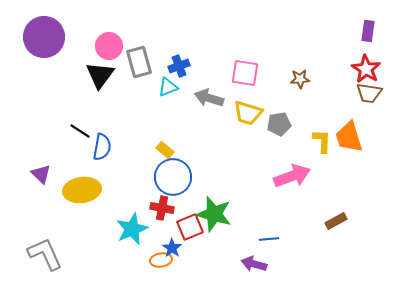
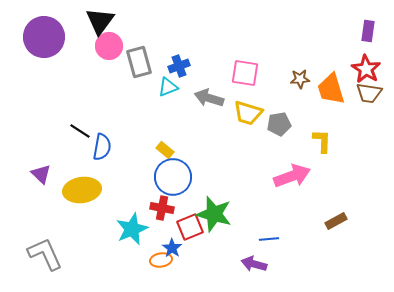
black triangle: moved 54 px up
orange trapezoid: moved 18 px left, 48 px up
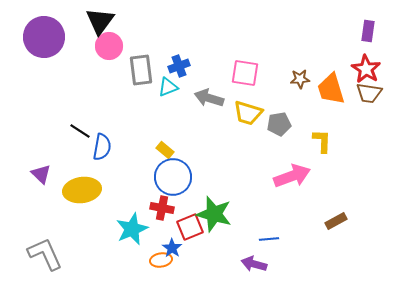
gray rectangle: moved 2 px right, 8 px down; rotated 8 degrees clockwise
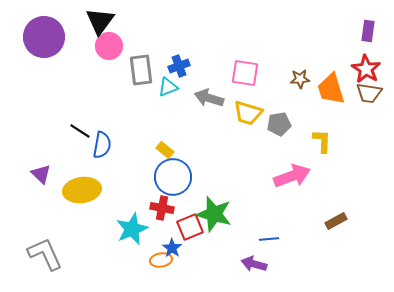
blue semicircle: moved 2 px up
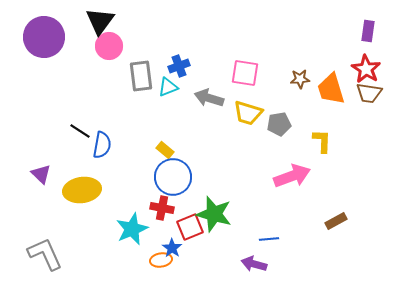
gray rectangle: moved 6 px down
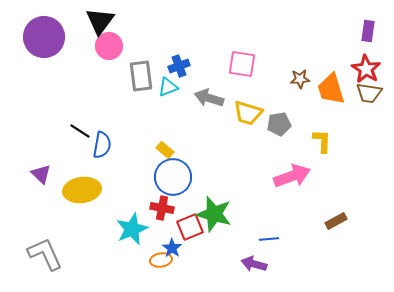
pink square: moved 3 px left, 9 px up
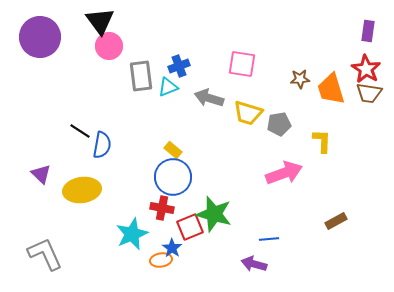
black triangle: rotated 12 degrees counterclockwise
purple circle: moved 4 px left
yellow rectangle: moved 8 px right
pink arrow: moved 8 px left, 3 px up
cyan star: moved 5 px down
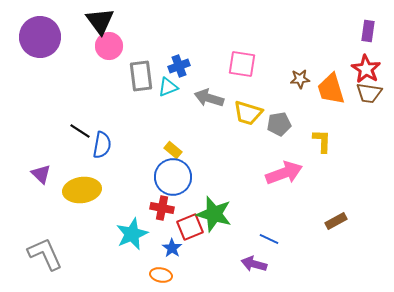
blue line: rotated 30 degrees clockwise
orange ellipse: moved 15 px down; rotated 20 degrees clockwise
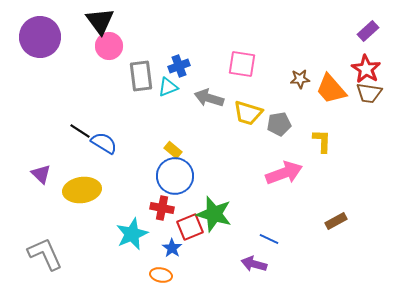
purple rectangle: rotated 40 degrees clockwise
orange trapezoid: rotated 24 degrees counterclockwise
blue semicircle: moved 2 px right, 2 px up; rotated 68 degrees counterclockwise
blue circle: moved 2 px right, 1 px up
